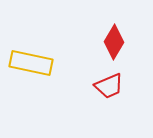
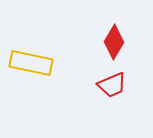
red trapezoid: moved 3 px right, 1 px up
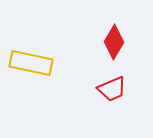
red trapezoid: moved 4 px down
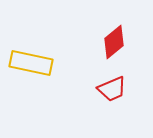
red diamond: rotated 20 degrees clockwise
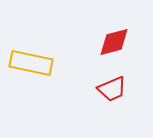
red diamond: rotated 24 degrees clockwise
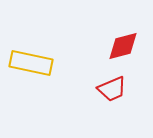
red diamond: moved 9 px right, 4 px down
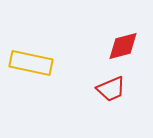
red trapezoid: moved 1 px left
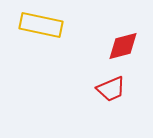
yellow rectangle: moved 10 px right, 38 px up
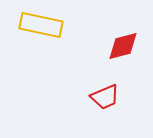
red trapezoid: moved 6 px left, 8 px down
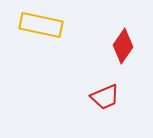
red diamond: rotated 40 degrees counterclockwise
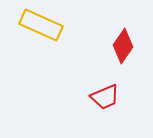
yellow rectangle: rotated 12 degrees clockwise
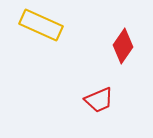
red trapezoid: moved 6 px left, 3 px down
